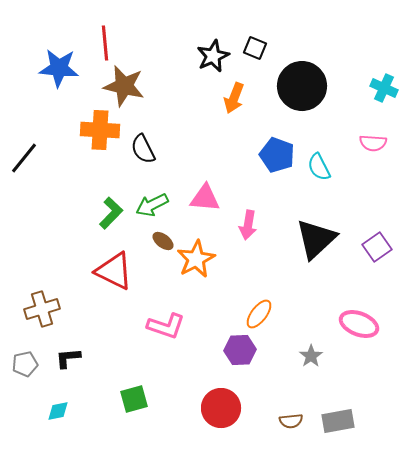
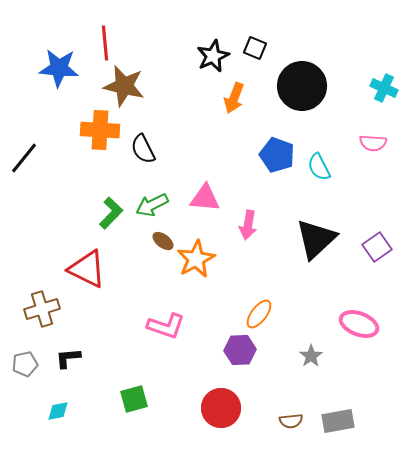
red triangle: moved 27 px left, 2 px up
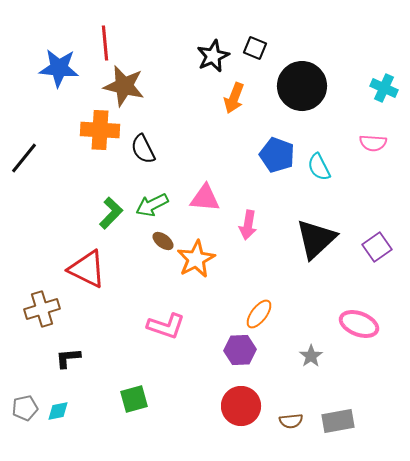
gray pentagon: moved 44 px down
red circle: moved 20 px right, 2 px up
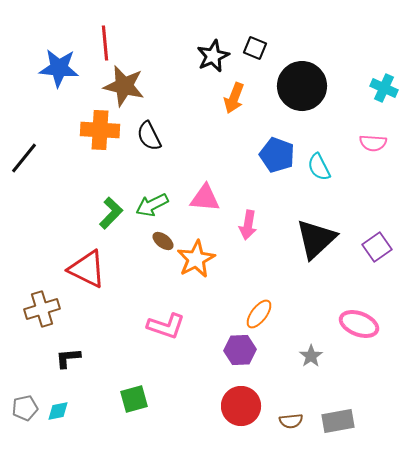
black semicircle: moved 6 px right, 13 px up
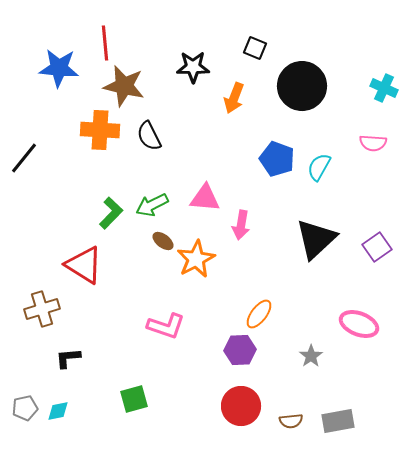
black star: moved 20 px left, 11 px down; rotated 24 degrees clockwise
blue pentagon: moved 4 px down
cyan semicircle: rotated 56 degrees clockwise
pink arrow: moved 7 px left
red triangle: moved 3 px left, 4 px up; rotated 6 degrees clockwise
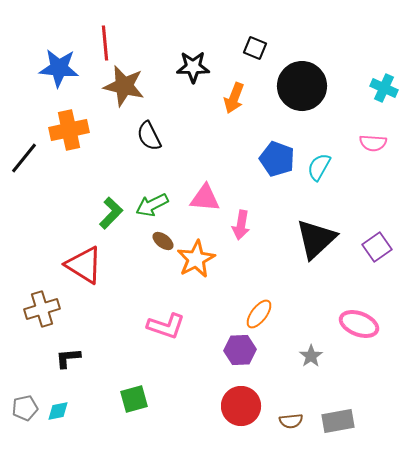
orange cross: moved 31 px left; rotated 15 degrees counterclockwise
